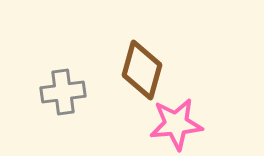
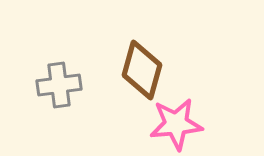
gray cross: moved 4 px left, 7 px up
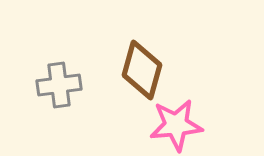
pink star: moved 1 px down
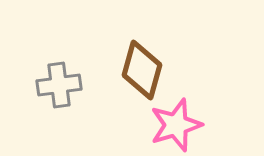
pink star: rotated 12 degrees counterclockwise
